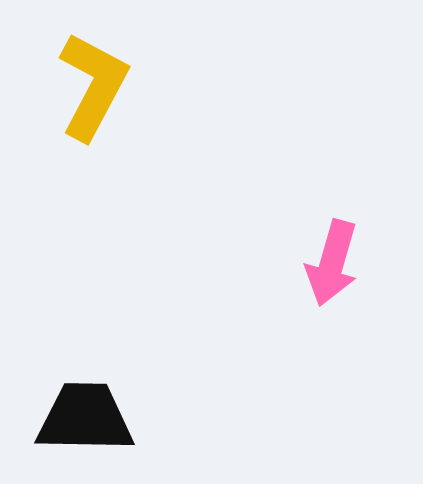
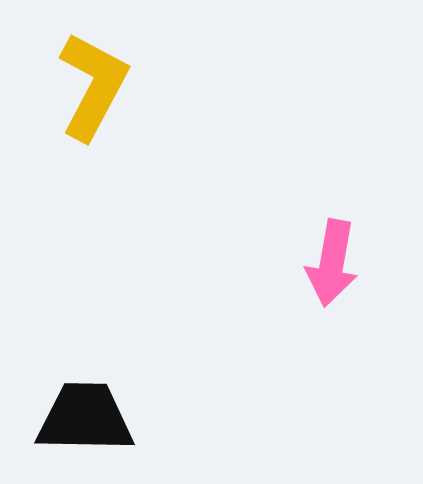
pink arrow: rotated 6 degrees counterclockwise
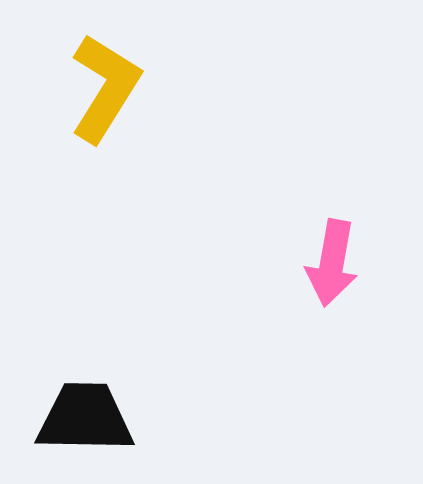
yellow L-shape: moved 12 px right, 2 px down; rotated 4 degrees clockwise
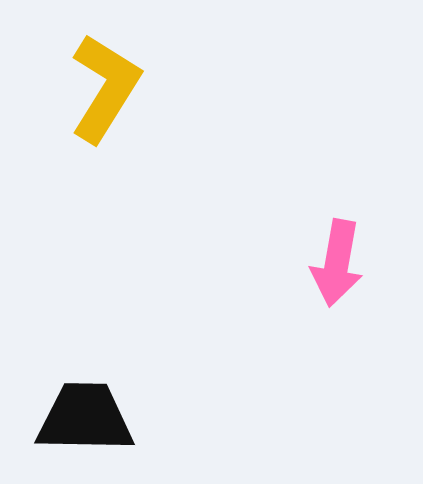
pink arrow: moved 5 px right
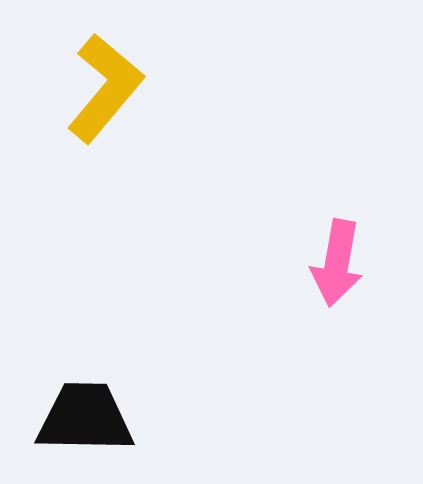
yellow L-shape: rotated 8 degrees clockwise
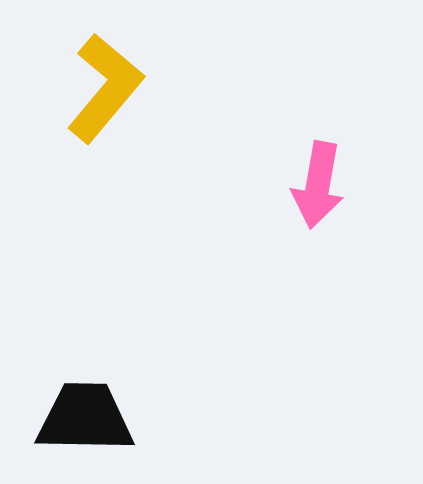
pink arrow: moved 19 px left, 78 px up
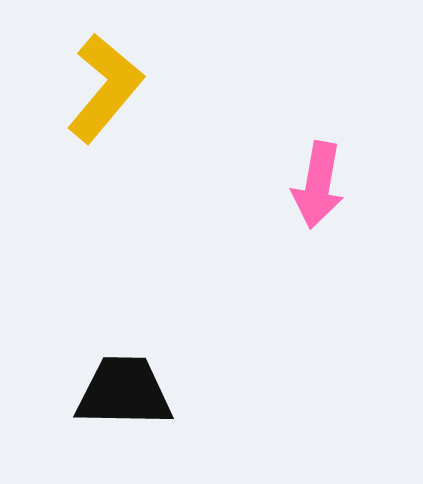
black trapezoid: moved 39 px right, 26 px up
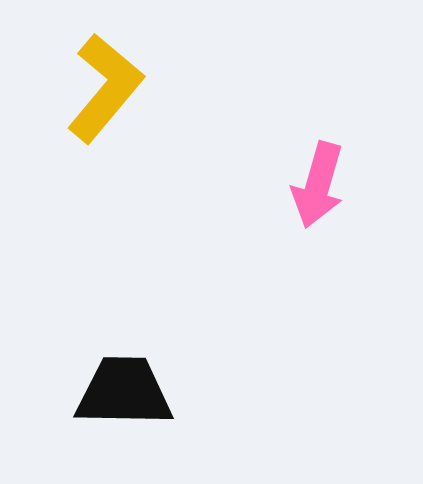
pink arrow: rotated 6 degrees clockwise
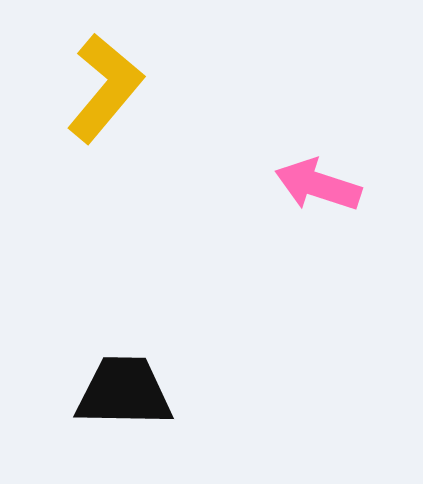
pink arrow: rotated 92 degrees clockwise
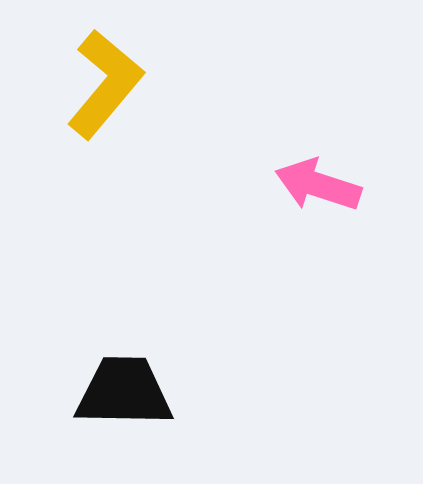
yellow L-shape: moved 4 px up
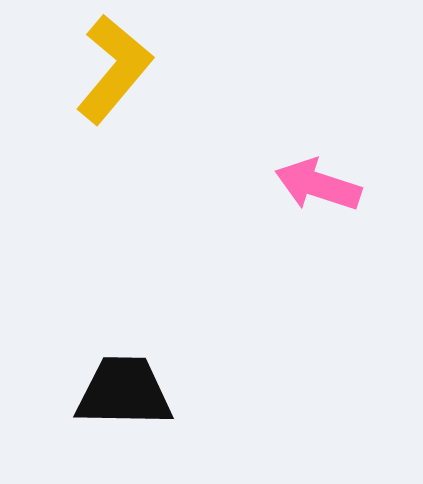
yellow L-shape: moved 9 px right, 15 px up
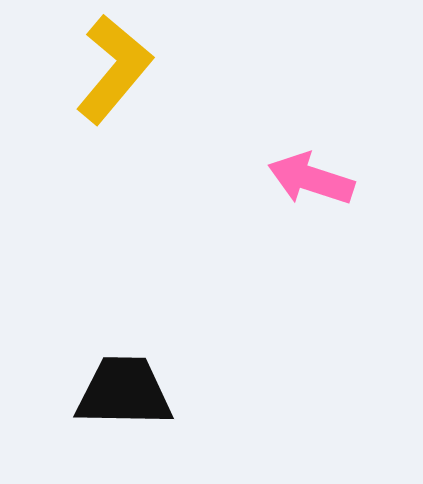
pink arrow: moved 7 px left, 6 px up
